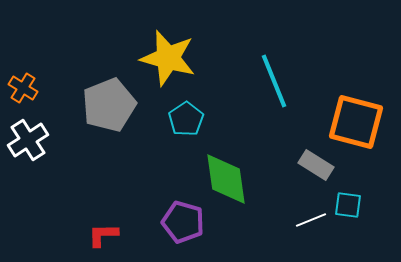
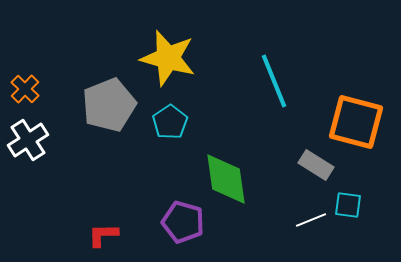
orange cross: moved 2 px right, 1 px down; rotated 12 degrees clockwise
cyan pentagon: moved 16 px left, 3 px down
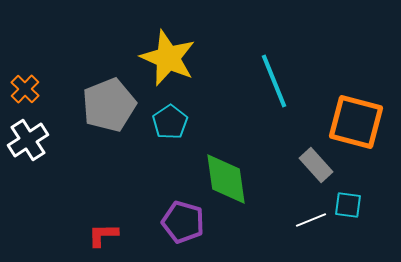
yellow star: rotated 8 degrees clockwise
gray rectangle: rotated 16 degrees clockwise
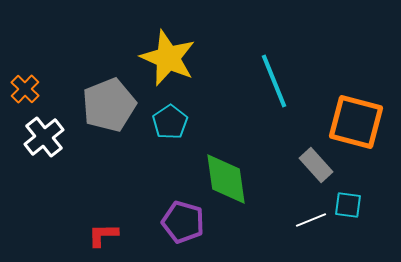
white cross: moved 16 px right, 3 px up; rotated 6 degrees counterclockwise
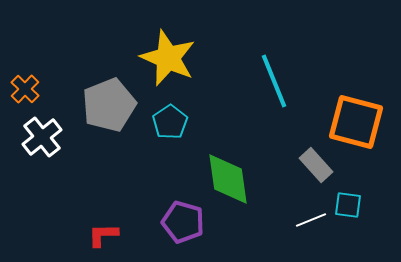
white cross: moved 2 px left
green diamond: moved 2 px right
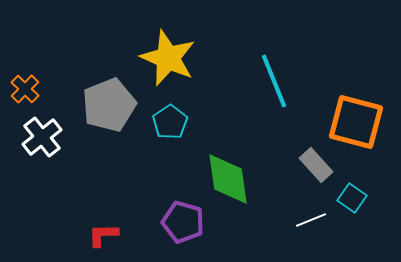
cyan square: moved 4 px right, 7 px up; rotated 28 degrees clockwise
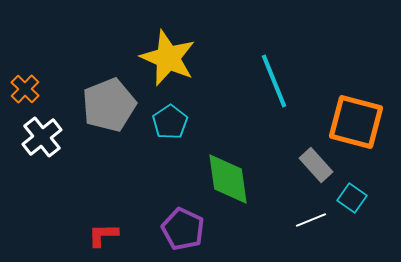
purple pentagon: moved 7 px down; rotated 9 degrees clockwise
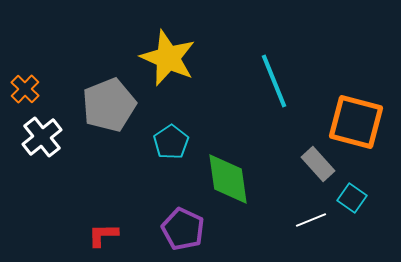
cyan pentagon: moved 1 px right, 20 px down
gray rectangle: moved 2 px right, 1 px up
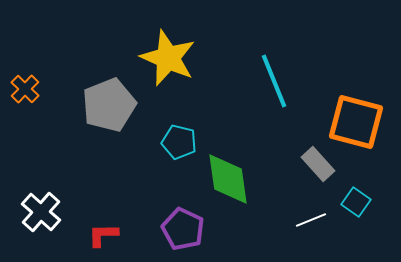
white cross: moved 1 px left, 75 px down; rotated 9 degrees counterclockwise
cyan pentagon: moved 8 px right; rotated 24 degrees counterclockwise
cyan square: moved 4 px right, 4 px down
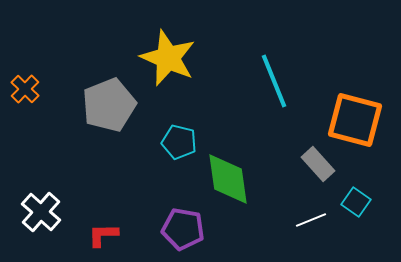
orange square: moved 1 px left, 2 px up
purple pentagon: rotated 15 degrees counterclockwise
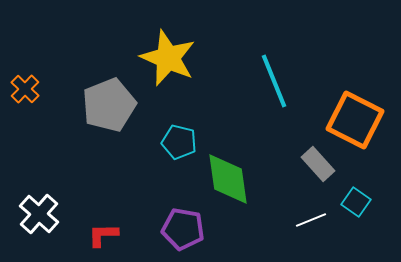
orange square: rotated 12 degrees clockwise
white cross: moved 2 px left, 2 px down
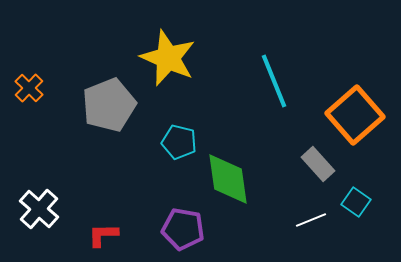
orange cross: moved 4 px right, 1 px up
orange square: moved 5 px up; rotated 22 degrees clockwise
white cross: moved 5 px up
